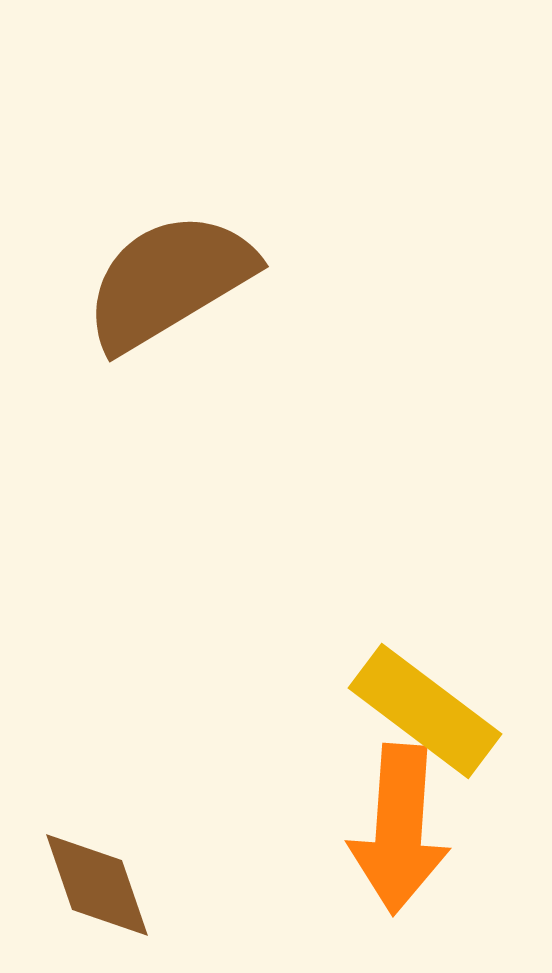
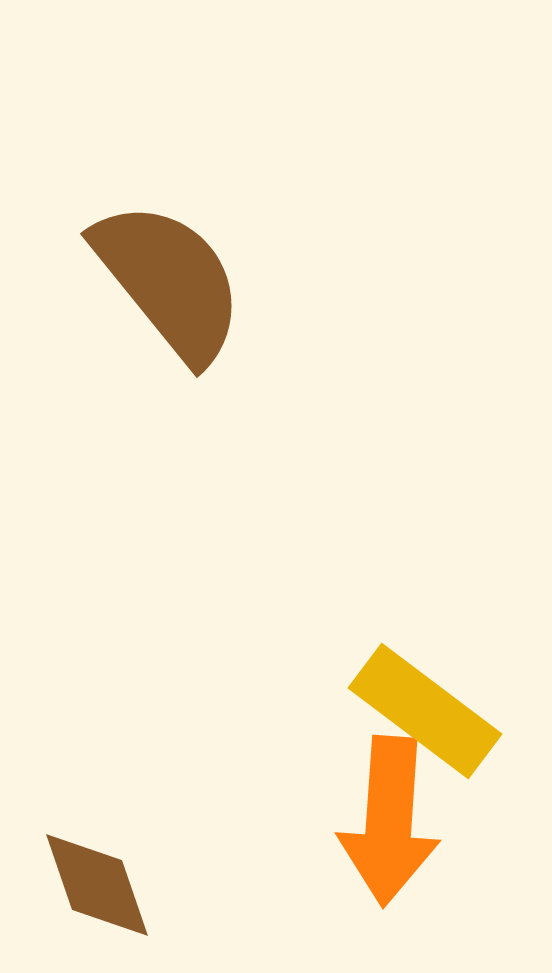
brown semicircle: rotated 82 degrees clockwise
orange arrow: moved 10 px left, 8 px up
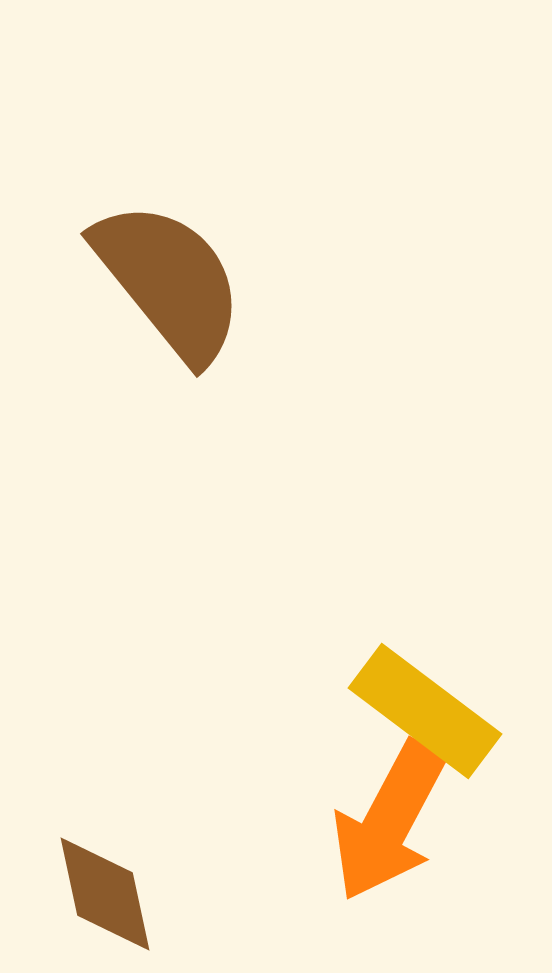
orange arrow: rotated 24 degrees clockwise
brown diamond: moved 8 px right, 9 px down; rotated 7 degrees clockwise
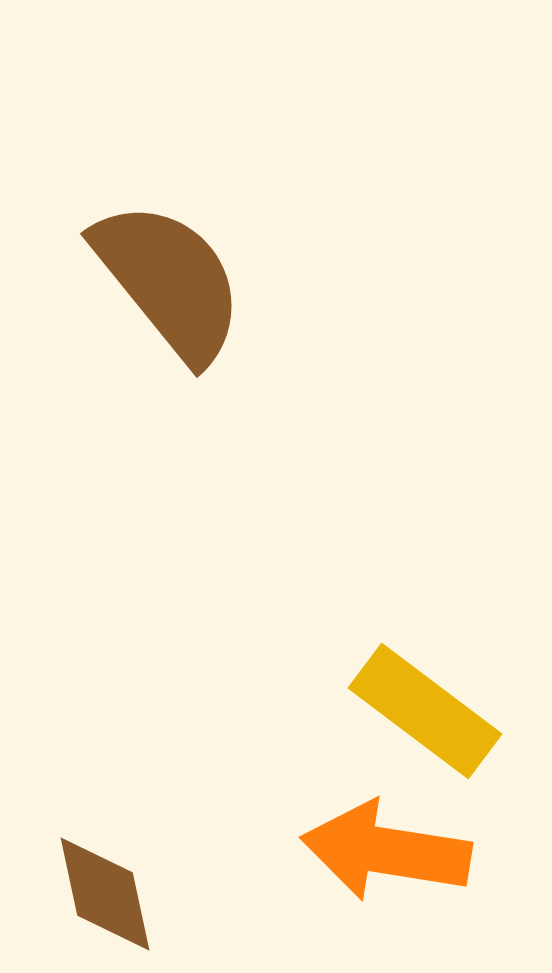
orange arrow: moved 3 px left, 30 px down; rotated 71 degrees clockwise
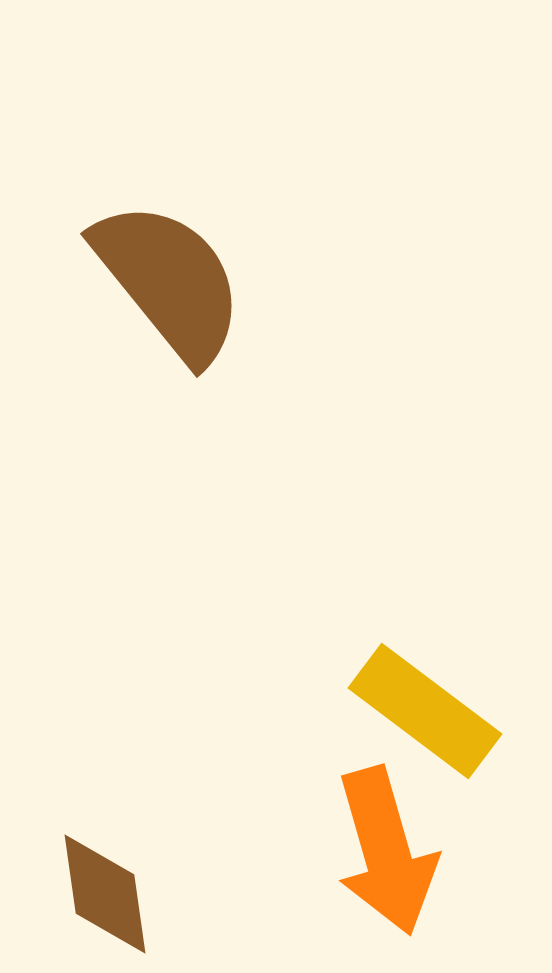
orange arrow: rotated 115 degrees counterclockwise
brown diamond: rotated 4 degrees clockwise
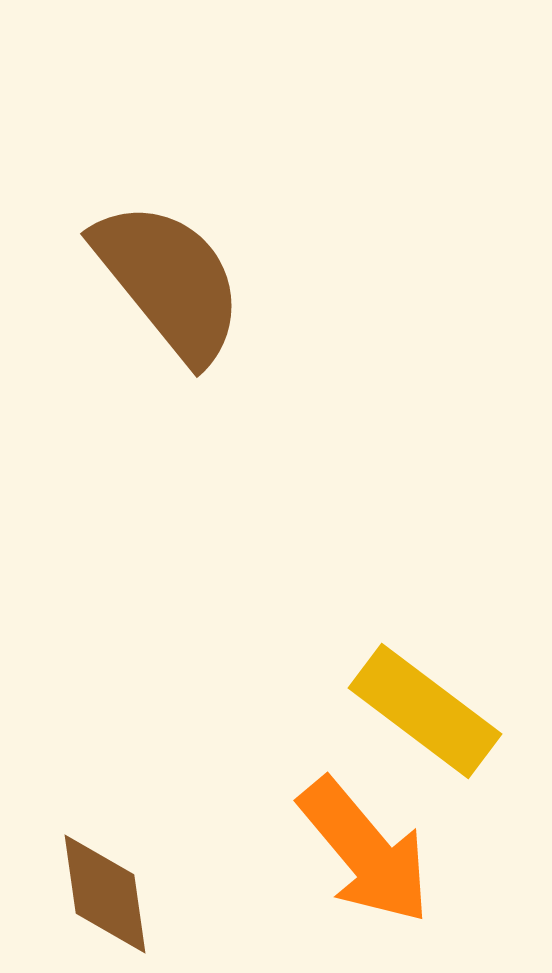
orange arrow: moved 21 px left; rotated 24 degrees counterclockwise
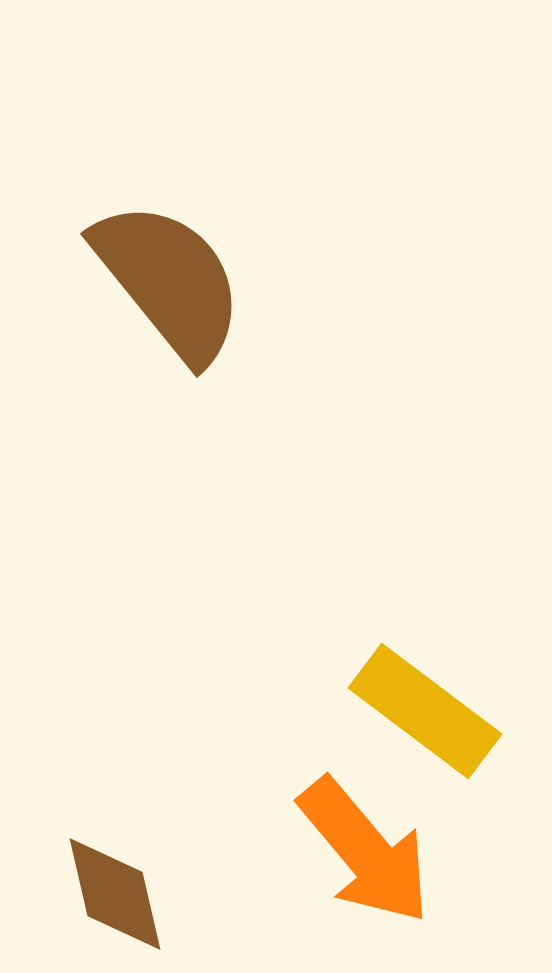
brown diamond: moved 10 px right; rotated 5 degrees counterclockwise
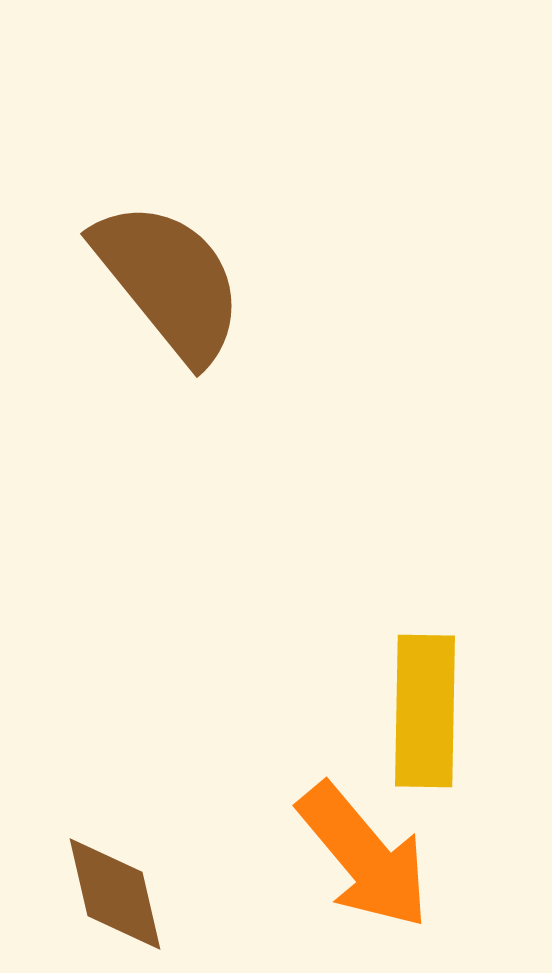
yellow rectangle: rotated 54 degrees clockwise
orange arrow: moved 1 px left, 5 px down
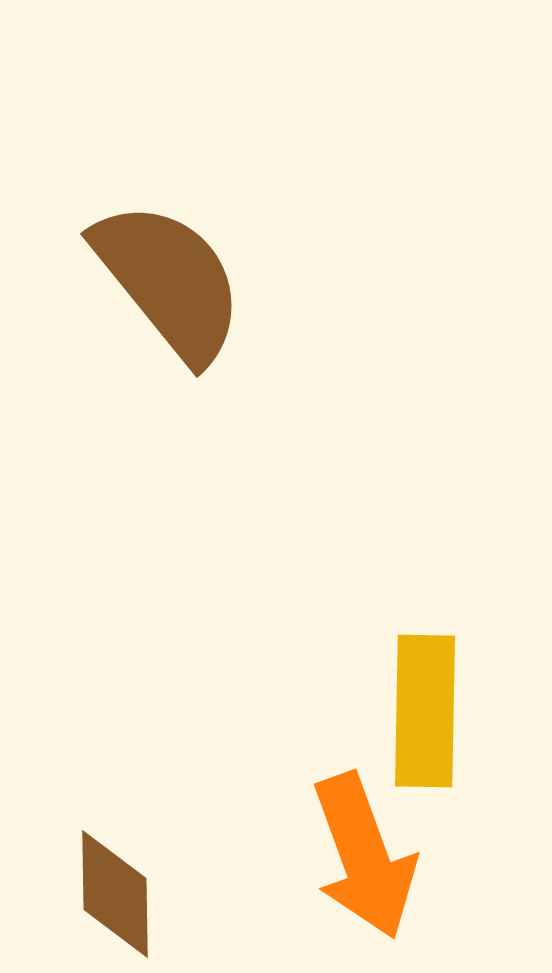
orange arrow: rotated 20 degrees clockwise
brown diamond: rotated 12 degrees clockwise
